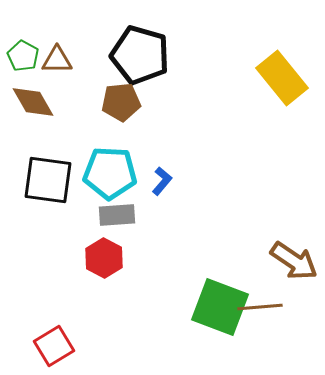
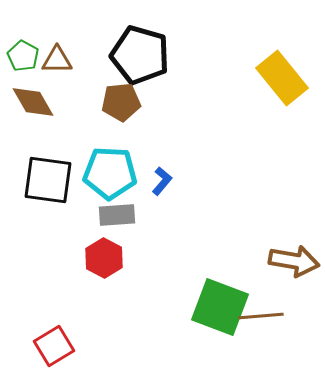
brown arrow: rotated 24 degrees counterclockwise
brown line: moved 1 px right, 9 px down
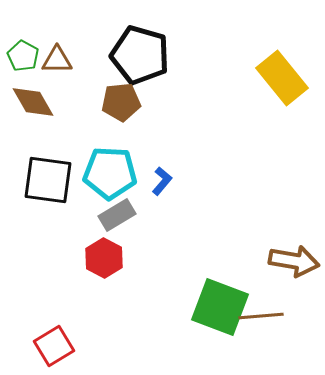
gray rectangle: rotated 27 degrees counterclockwise
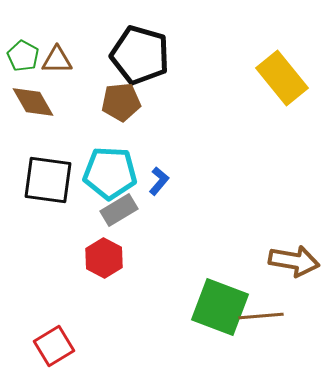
blue L-shape: moved 3 px left
gray rectangle: moved 2 px right, 5 px up
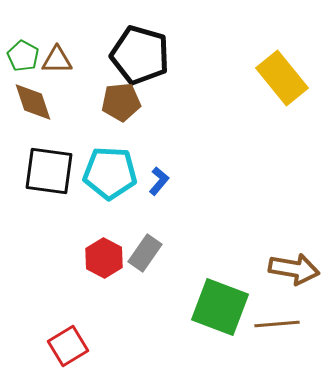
brown diamond: rotated 12 degrees clockwise
black square: moved 1 px right, 9 px up
gray rectangle: moved 26 px right, 43 px down; rotated 24 degrees counterclockwise
brown arrow: moved 8 px down
brown line: moved 16 px right, 8 px down
red square: moved 14 px right
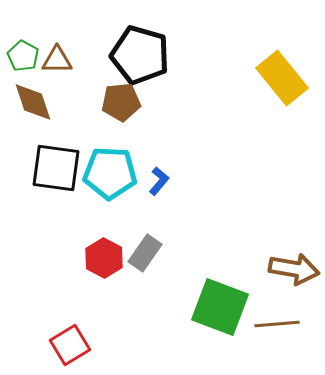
black square: moved 7 px right, 3 px up
red square: moved 2 px right, 1 px up
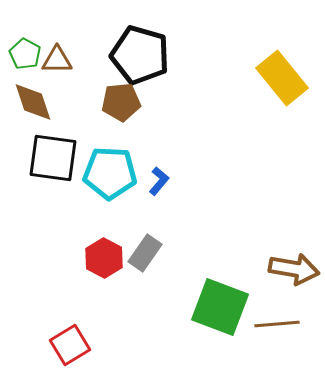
green pentagon: moved 2 px right, 2 px up
black square: moved 3 px left, 10 px up
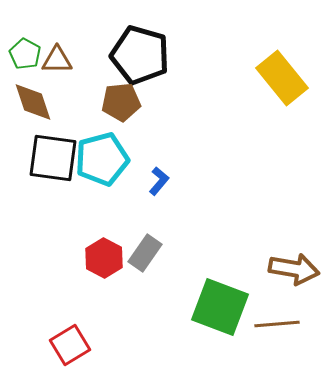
cyan pentagon: moved 8 px left, 14 px up; rotated 18 degrees counterclockwise
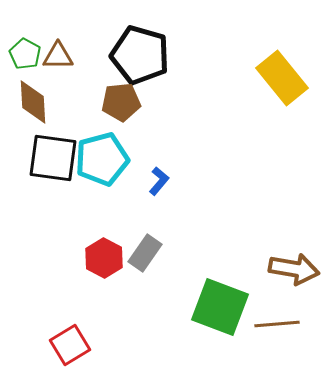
brown triangle: moved 1 px right, 4 px up
brown diamond: rotated 15 degrees clockwise
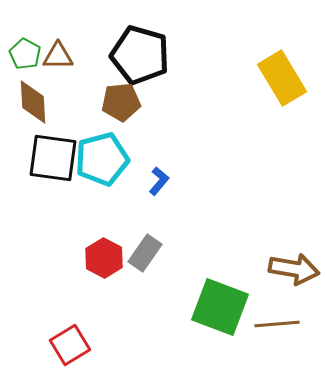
yellow rectangle: rotated 8 degrees clockwise
